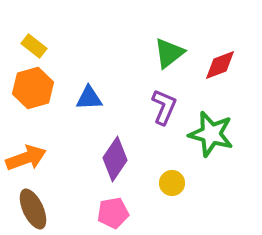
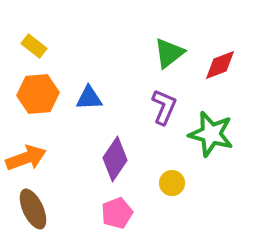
orange hexagon: moved 5 px right, 6 px down; rotated 12 degrees clockwise
pink pentagon: moved 4 px right; rotated 12 degrees counterclockwise
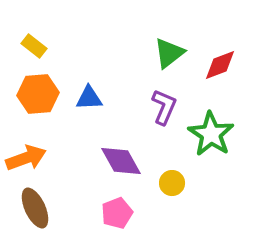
green star: rotated 18 degrees clockwise
purple diamond: moved 6 px right, 2 px down; rotated 63 degrees counterclockwise
brown ellipse: moved 2 px right, 1 px up
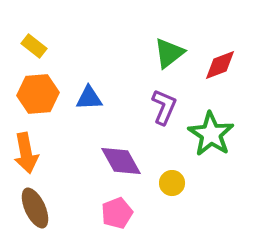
orange arrow: moved 5 px up; rotated 99 degrees clockwise
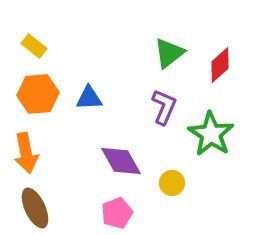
red diamond: rotated 21 degrees counterclockwise
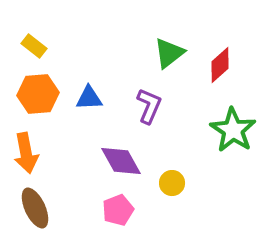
purple L-shape: moved 15 px left, 1 px up
green star: moved 22 px right, 4 px up
pink pentagon: moved 1 px right, 3 px up
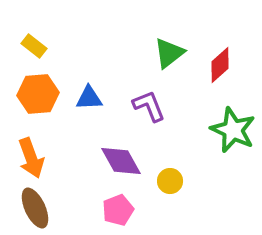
purple L-shape: rotated 45 degrees counterclockwise
green star: rotated 9 degrees counterclockwise
orange arrow: moved 5 px right, 5 px down; rotated 9 degrees counterclockwise
yellow circle: moved 2 px left, 2 px up
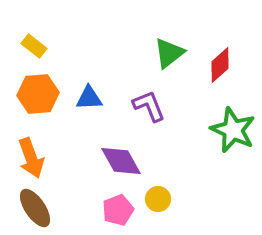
yellow circle: moved 12 px left, 18 px down
brown ellipse: rotated 9 degrees counterclockwise
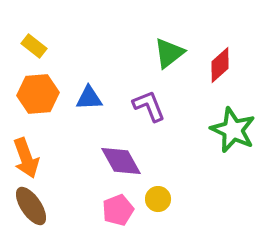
orange arrow: moved 5 px left
brown ellipse: moved 4 px left, 2 px up
